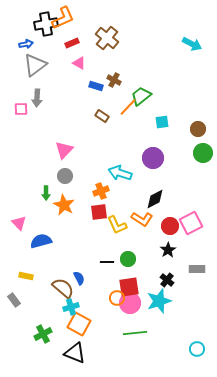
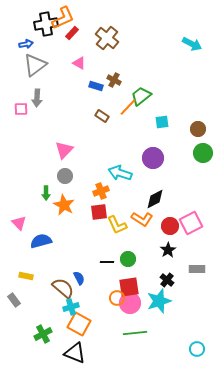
red rectangle at (72, 43): moved 10 px up; rotated 24 degrees counterclockwise
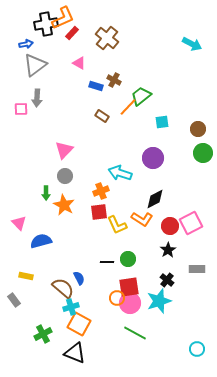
green line at (135, 333): rotated 35 degrees clockwise
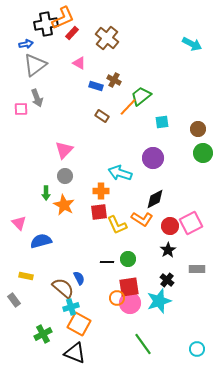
gray arrow at (37, 98): rotated 24 degrees counterclockwise
orange cross at (101, 191): rotated 21 degrees clockwise
green line at (135, 333): moved 8 px right, 11 px down; rotated 25 degrees clockwise
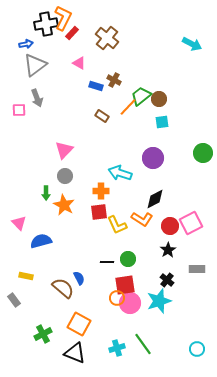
orange L-shape at (63, 18): rotated 40 degrees counterclockwise
pink square at (21, 109): moved 2 px left, 1 px down
brown circle at (198, 129): moved 39 px left, 30 px up
red square at (129, 287): moved 4 px left, 2 px up
cyan cross at (71, 307): moved 46 px right, 41 px down
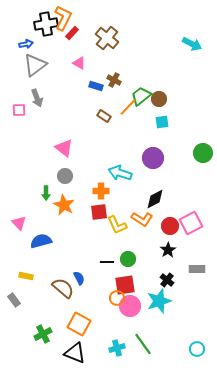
brown rectangle at (102, 116): moved 2 px right
pink triangle at (64, 150): moved 2 px up; rotated 36 degrees counterclockwise
pink circle at (130, 303): moved 3 px down
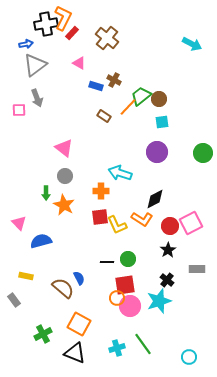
purple circle at (153, 158): moved 4 px right, 6 px up
red square at (99, 212): moved 1 px right, 5 px down
cyan circle at (197, 349): moved 8 px left, 8 px down
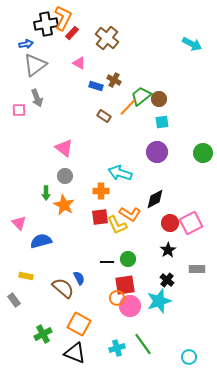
orange L-shape at (142, 219): moved 12 px left, 5 px up
red circle at (170, 226): moved 3 px up
